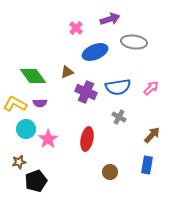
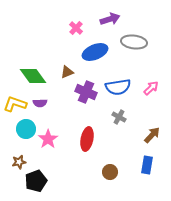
yellow L-shape: rotated 10 degrees counterclockwise
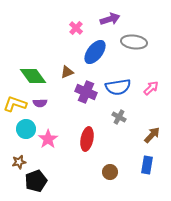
blue ellipse: rotated 30 degrees counterclockwise
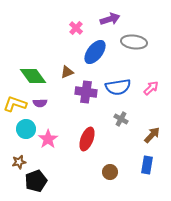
purple cross: rotated 15 degrees counterclockwise
gray cross: moved 2 px right, 2 px down
red ellipse: rotated 10 degrees clockwise
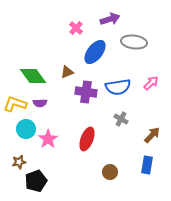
pink arrow: moved 5 px up
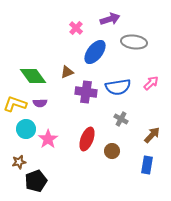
brown circle: moved 2 px right, 21 px up
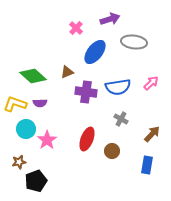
green diamond: rotated 12 degrees counterclockwise
brown arrow: moved 1 px up
pink star: moved 1 px left, 1 px down
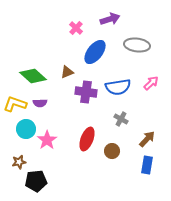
gray ellipse: moved 3 px right, 3 px down
brown arrow: moved 5 px left, 5 px down
black pentagon: rotated 15 degrees clockwise
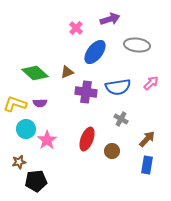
green diamond: moved 2 px right, 3 px up
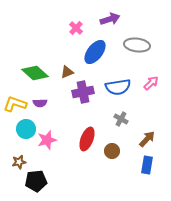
purple cross: moved 3 px left; rotated 20 degrees counterclockwise
pink star: rotated 18 degrees clockwise
